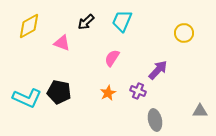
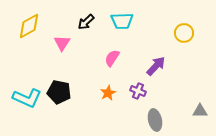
cyan trapezoid: rotated 115 degrees counterclockwise
pink triangle: rotated 42 degrees clockwise
purple arrow: moved 2 px left, 4 px up
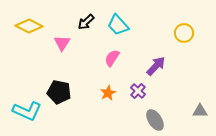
cyan trapezoid: moved 4 px left, 4 px down; rotated 50 degrees clockwise
yellow diamond: rotated 56 degrees clockwise
purple cross: rotated 21 degrees clockwise
cyan L-shape: moved 13 px down
gray ellipse: rotated 20 degrees counterclockwise
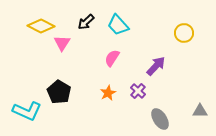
yellow diamond: moved 12 px right
black pentagon: rotated 20 degrees clockwise
gray ellipse: moved 5 px right, 1 px up
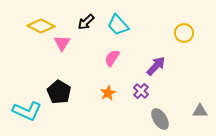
purple cross: moved 3 px right
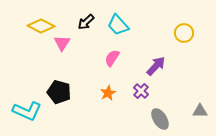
black pentagon: rotated 15 degrees counterclockwise
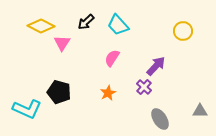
yellow circle: moved 1 px left, 2 px up
purple cross: moved 3 px right, 4 px up
cyan L-shape: moved 2 px up
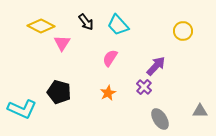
black arrow: rotated 84 degrees counterclockwise
pink semicircle: moved 2 px left
cyan L-shape: moved 5 px left
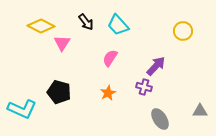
purple cross: rotated 28 degrees counterclockwise
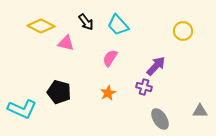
pink triangle: moved 4 px right; rotated 48 degrees counterclockwise
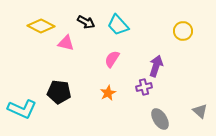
black arrow: rotated 24 degrees counterclockwise
pink semicircle: moved 2 px right, 1 px down
purple arrow: rotated 25 degrees counterclockwise
purple cross: rotated 28 degrees counterclockwise
black pentagon: rotated 10 degrees counterclockwise
gray triangle: rotated 42 degrees clockwise
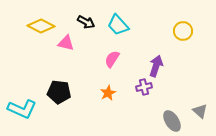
gray ellipse: moved 12 px right, 2 px down
